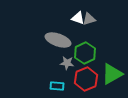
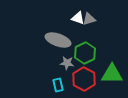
green triangle: rotated 30 degrees clockwise
red hexagon: moved 2 px left; rotated 10 degrees counterclockwise
cyan rectangle: moved 1 px right, 1 px up; rotated 72 degrees clockwise
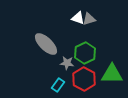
gray ellipse: moved 12 px left, 4 px down; rotated 25 degrees clockwise
cyan rectangle: rotated 48 degrees clockwise
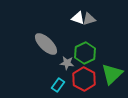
green triangle: rotated 45 degrees counterclockwise
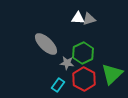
white triangle: rotated 16 degrees counterclockwise
green hexagon: moved 2 px left
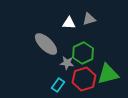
white triangle: moved 9 px left, 5 px down
green triangle: moved 4 px left; rotated 30 degrees clockwise
red hexagon: rotated 15 degrees clockwise
